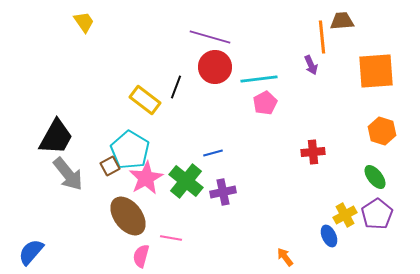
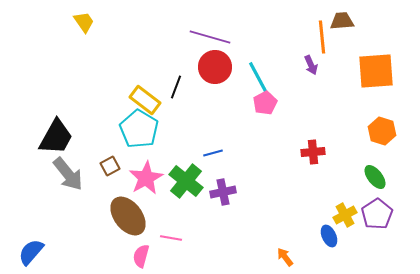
cyan line: rotated 69 degrees clockwise
cyan pentagon: moved 9 px right, 21 px up
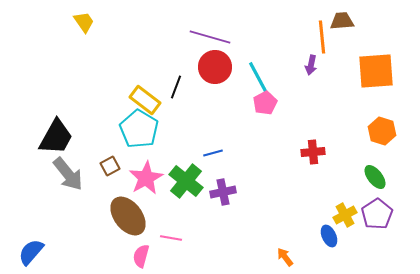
purple arrow: rotated 36 degrees clockwise
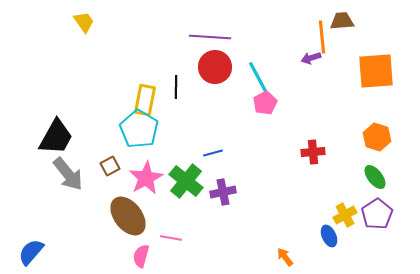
purple line: rotated 12 degrees counterclockwise
purple arrow: moved 7 px up; rotated 60 degrees clockwise
black line: rotated 20 degrees counterclockwise
yellow rectangle: rotated 64 degrees clockwise
orange hexagon: moved 5 px left, 6 px down
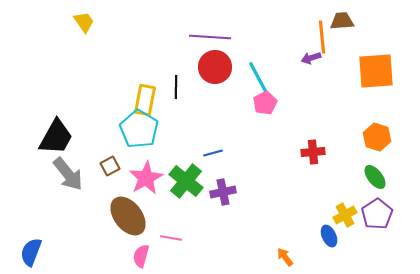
blue semicircle: rotated 20 degrees counterclockwise
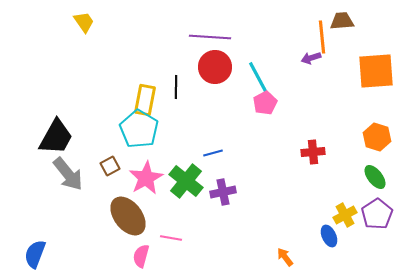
blue semicircle: moved 4 px right, 2 px down
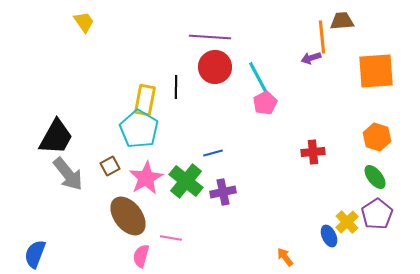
yellow cross: moved 2 px right, 7 px down; rotated 15 degrees counterclockwise
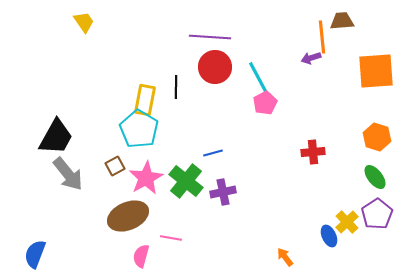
brown square: moved 5 px right
brown ellipse: rotated 75 degrees counterclockwise
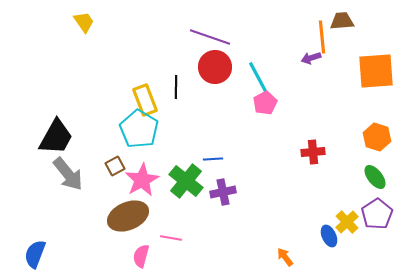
purple line: rotated 15 degrees clockwise
yellow rectangle: rotated 32 degrees counterclockwise
blue line: moved 6 px down; rotated 12 degrees clockwise
pink star: moved 4 px left, 2 px down
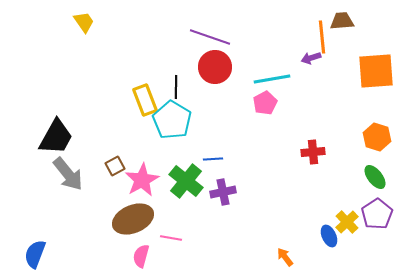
cyan line: moved 13 px right; rotated 72 degrees counterclockwise
cyan pentagon: moved 33 px right, 9 px up
brown ellipse: moved 5 px right, 3 px down
